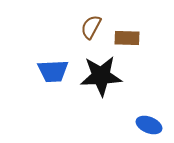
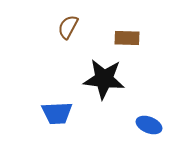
brown semicircle: moved 23 px left
blue trapezoid: moved 4 px right, 42 px down
black star: moved 3 px right, 3 px down; rotated 9 degrees clockwise
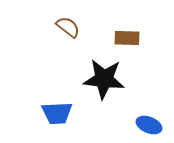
brown semicircle: rotated 100 degrees clockwise
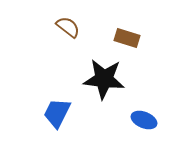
brown rectangle: rotated 15 degrees clockwise
blue trapezoid: rotated 120 degrees clockwise
blue ellipse: moved 5 px left, 5 px up
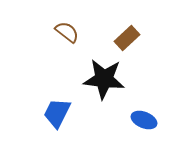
brown semicircle: moved 1 px left, 5 px down
brown rectangle: rotated 60 degrees counterclockwise
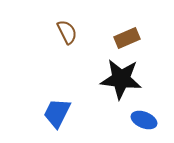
brown semicircle: rotated 25 degrees clockwise
brown rectangle: rotated 20 degrees clockwise
black star: moved 17 px right
